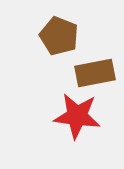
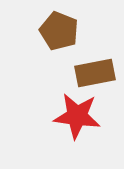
brown pentagon: moved 5 px up
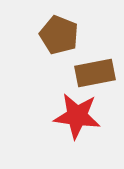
brown pentagon: moved 4 px down
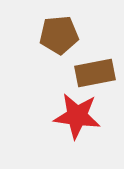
brown pentagon: rotated 27 degrees counterclockwise
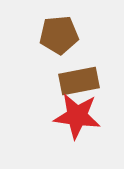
brown rectangle: moved 16 px left, 8 px down
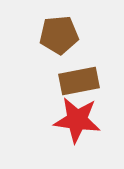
red star: moved 4 px down
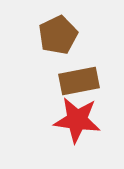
brown pentagon: moved 1 px left; rotated 21 degrees counterclockwise
